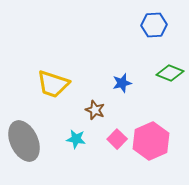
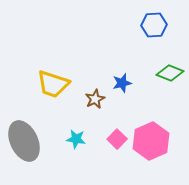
brown star: moved 11 px up; rotated 24 degrees clockwise
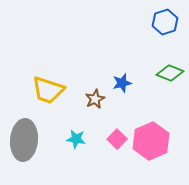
blue hexagon: moved 11 px right, 3 px up; rotated 15 degrees counterclockwise
yellow trapezoid: moved 5 px left, 6 px down
gray ellipse: moved 1 px up; rotated 30 degrees clockwise
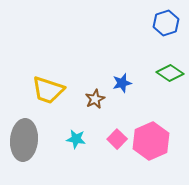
blue hexagon: moved 1 px right, 1 px down
green diamond: rotated 12 degrees clockwise
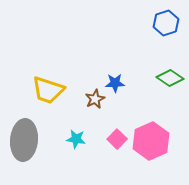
green diamond: moved 5 px down
blue star: moved 7 px left; rotated 12 degrees clockwise
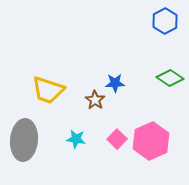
blue hexagon: moved 1 px left, 2 px up; rotated 10 degrees counterclockwise
brown star: moved 1 px down; rotated 12 degrees counterclockwise
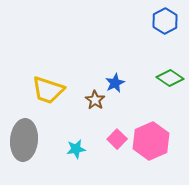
blue star: rotated 24 degrees counterclockwise
cyan star: moved 10 px down; rotated 18 degrees counterclockwise
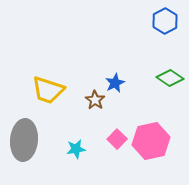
pink hexagon: rotated 12 degrees clockwise
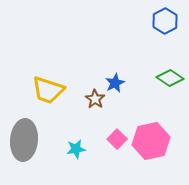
brown star: moved 1 px up
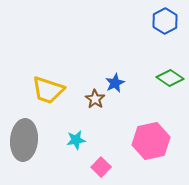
pink square: moved 16 px left, 28 px down
cyan star: moved 9 px up
